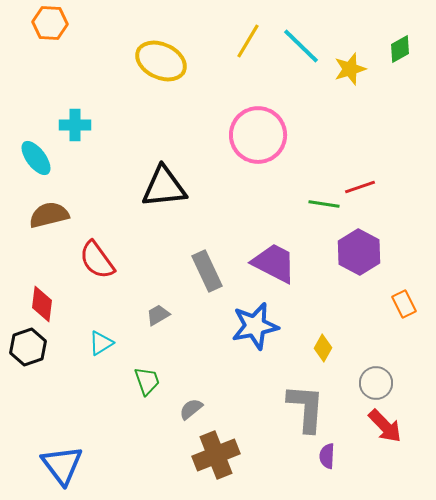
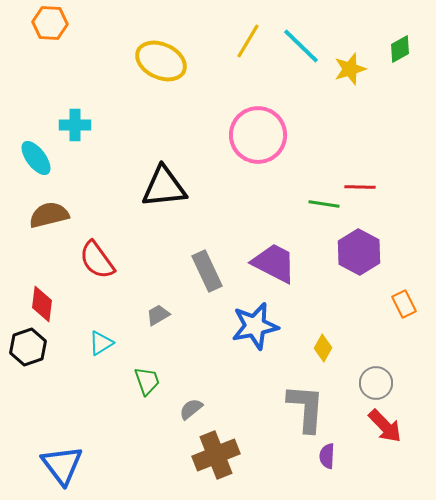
red line: rotated 20 degrees clockwise
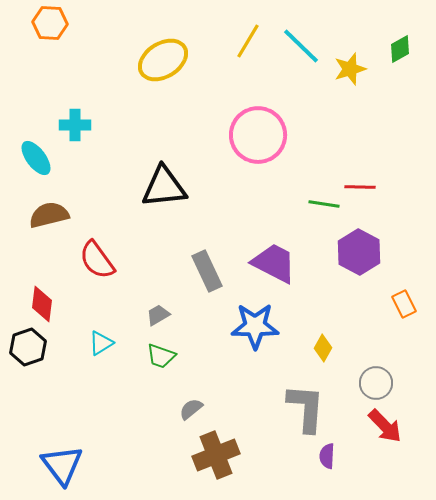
yellow ellipse: moved 2 px right, 1 px up; rotated 57 degrees counterclockwise
blue star: rotated 12 degrees clockwise
green trapezoid: moved 14 px right, 25 px up; rotated 128 degrees clockwise
